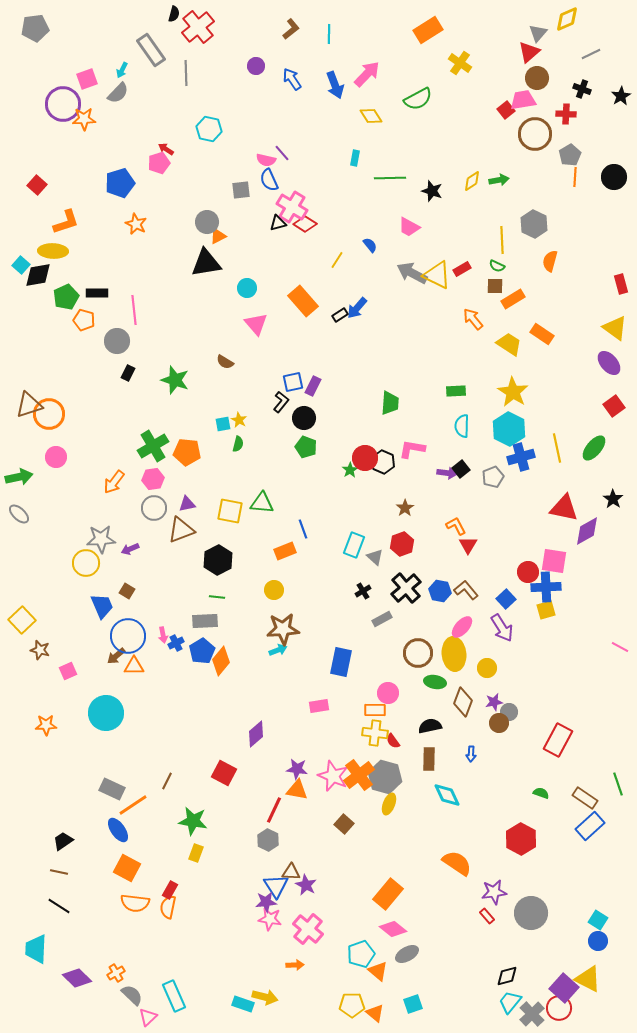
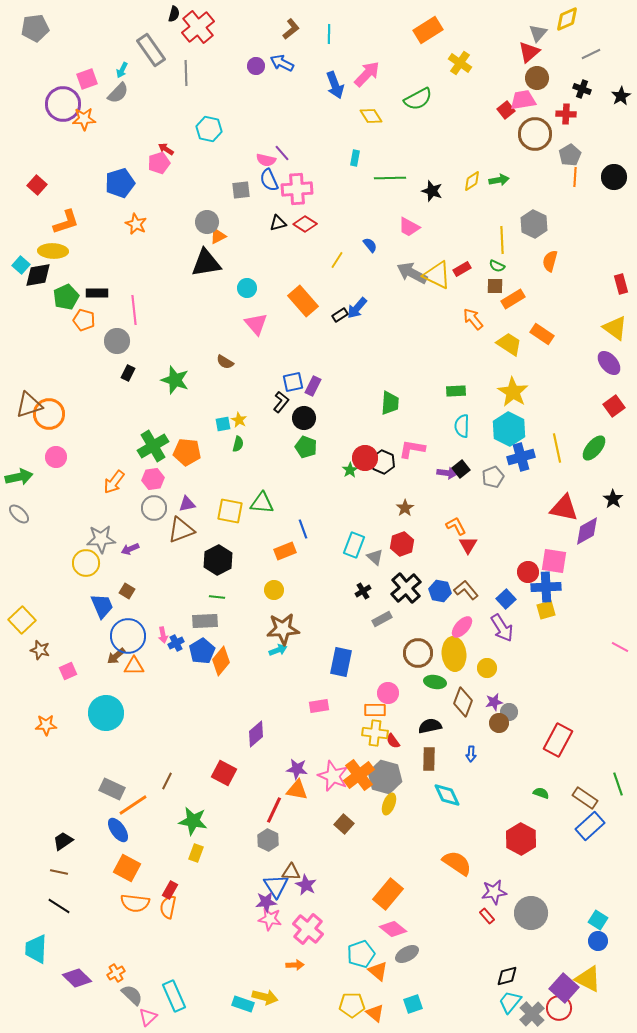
blue arrow at (292, 79): moved 10 px left, 16 px up; rotated 30 degrees counterclockwise
pink cross at (292, 207): moved 5 px right, 18 px up; rotated 36 degrees counterclockwise
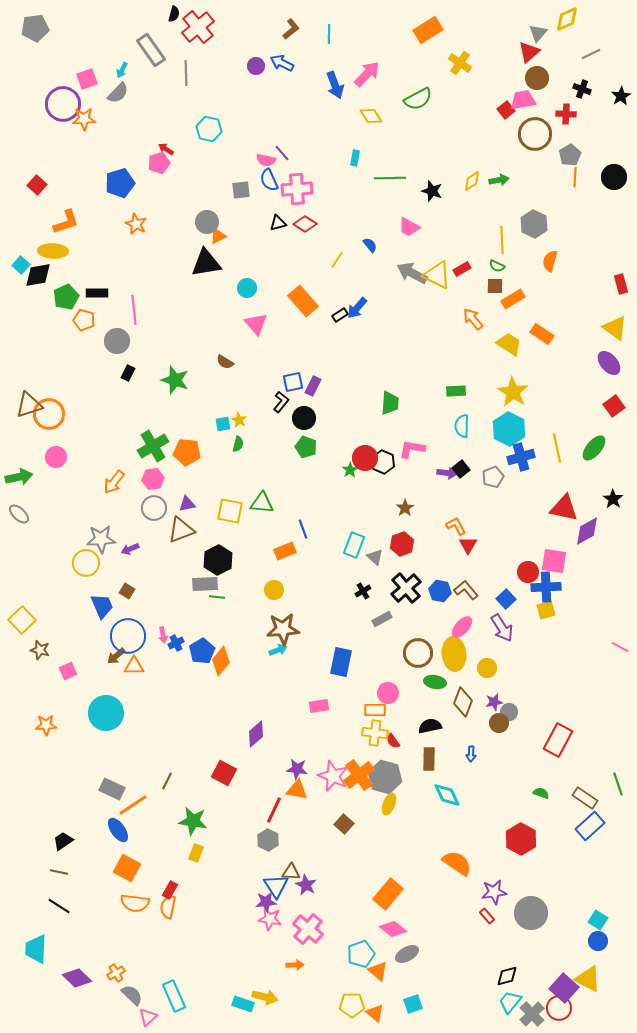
gray rectangle at (205, 621): moved 37 px up
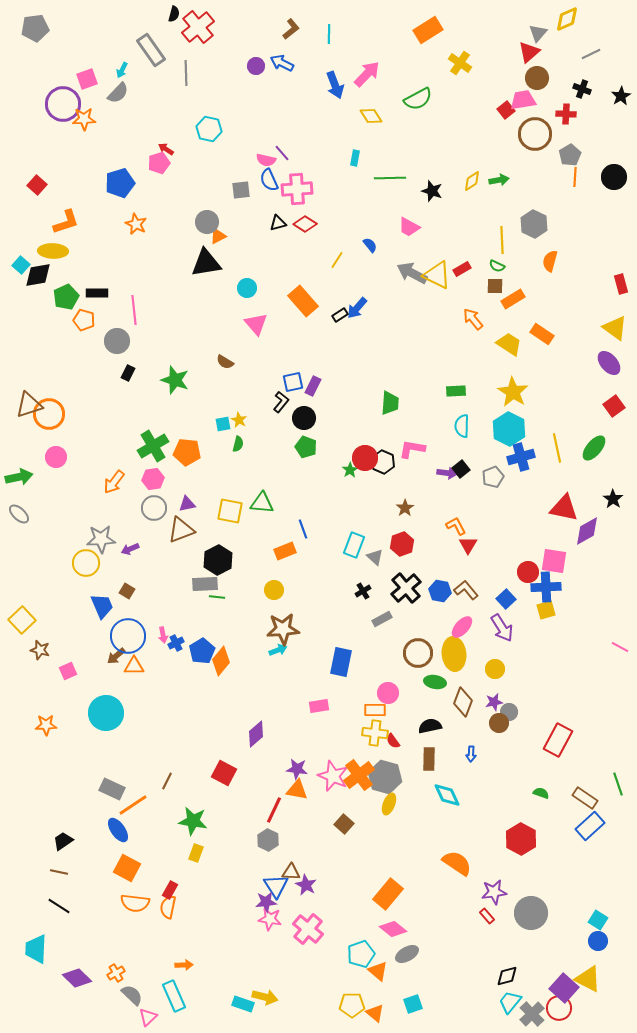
yellow circle at (487, 668): moved 8 px right, 1 px down
orange arrow at (295, 965): moved 111 px left
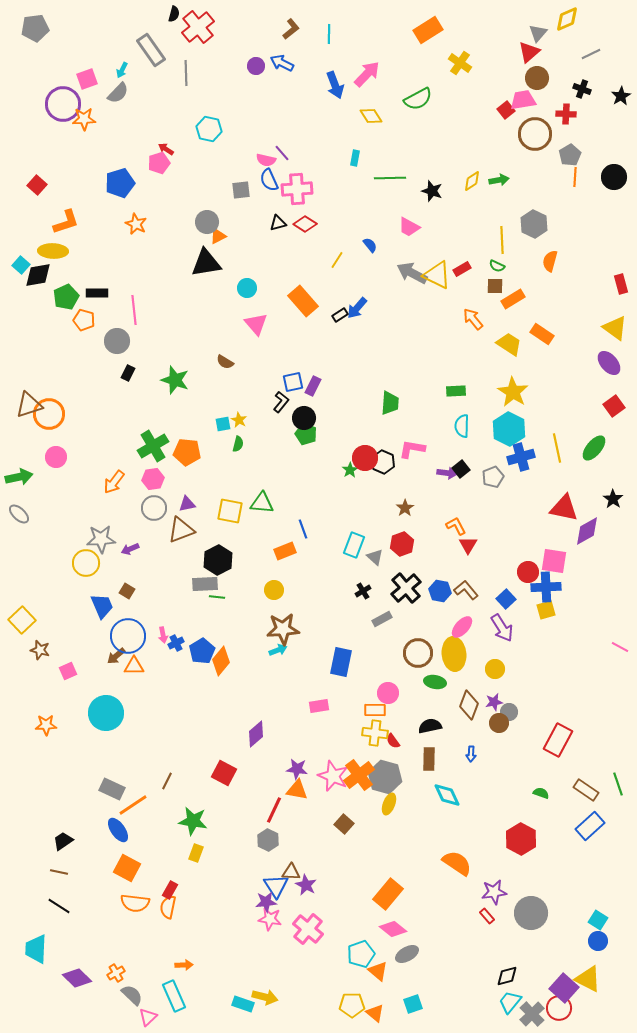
green pentagon at (306, 447): moved 13 px up
brown diamond at (463, 702): moved 6 px right, 3 px down
brown rectangle at (585, 798): moved 1 px right, 8 px up
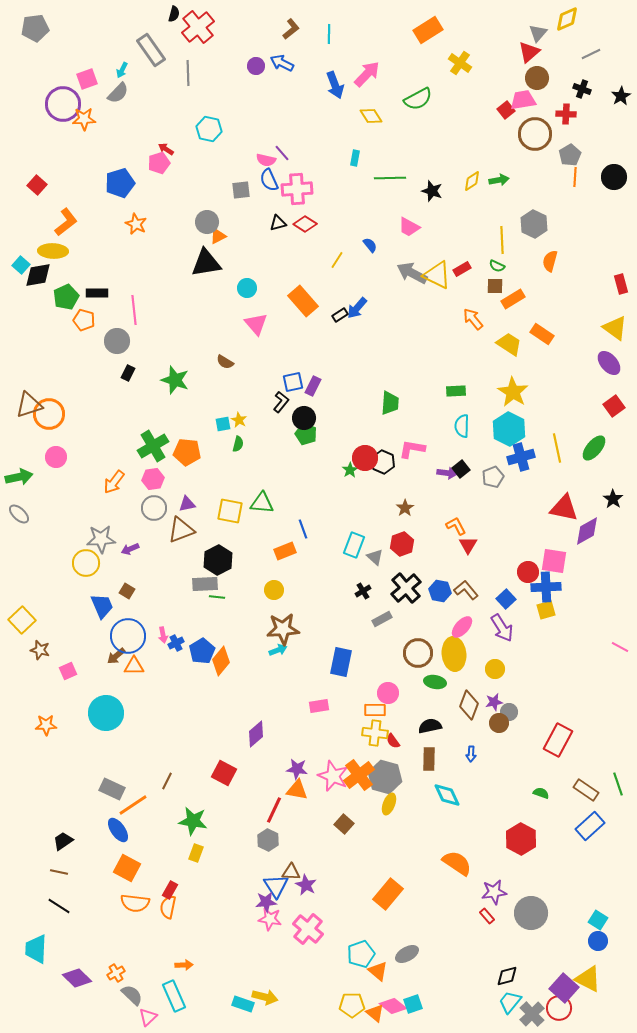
gray line at (186, 73): moved 2 px right
orange L-shape at (66, 222): rotated 20 degrees counterclockwise
pink diamond at (393, 929): moved 77 px down
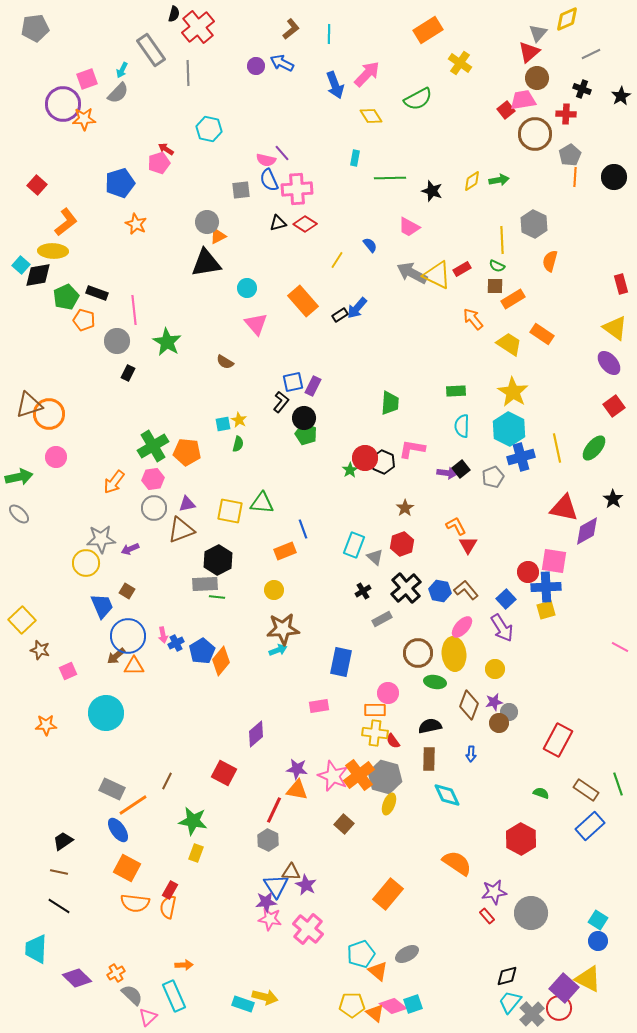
black rectangle at (97, 293): rotated 20 degrees clockwise
green star at (175, 380): moved 8 px left, 38 px up; rotated 12 degrees clockwise
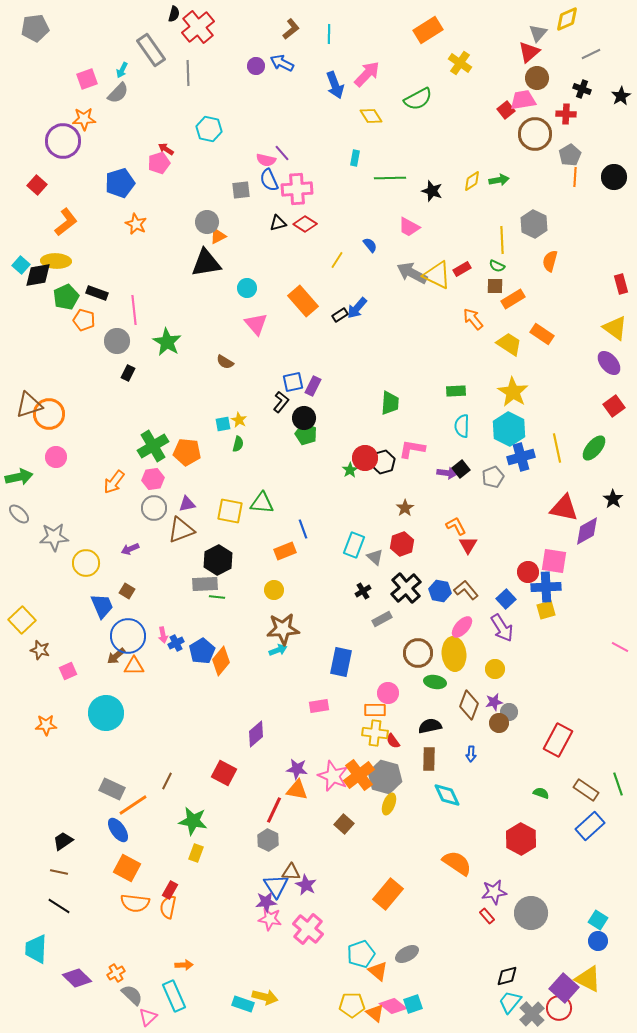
purple circle at (63, 104): moved 37 px down
yellow ellipse at (53, 251): moved 3 px right, 10 px down
black hexagon at (383, 462): rotated 20 degrees clockwise
gray star at (101, 539): moved 47 px left, 2 px up
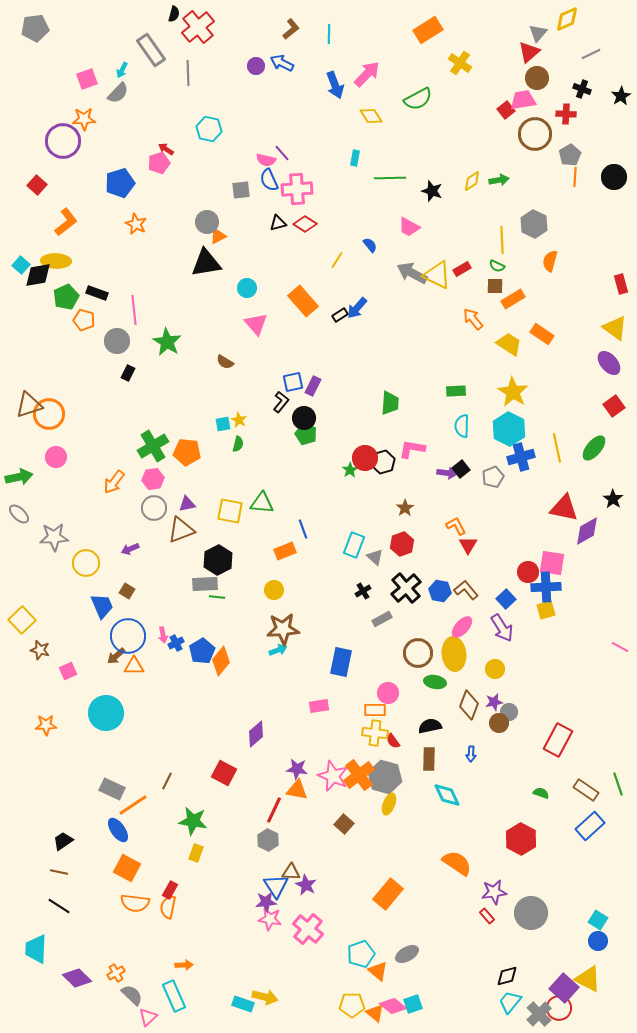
pink square at (554, 561): moved 2 px left, 2 px down
gray cross at (532, 1014): moved 7 px right
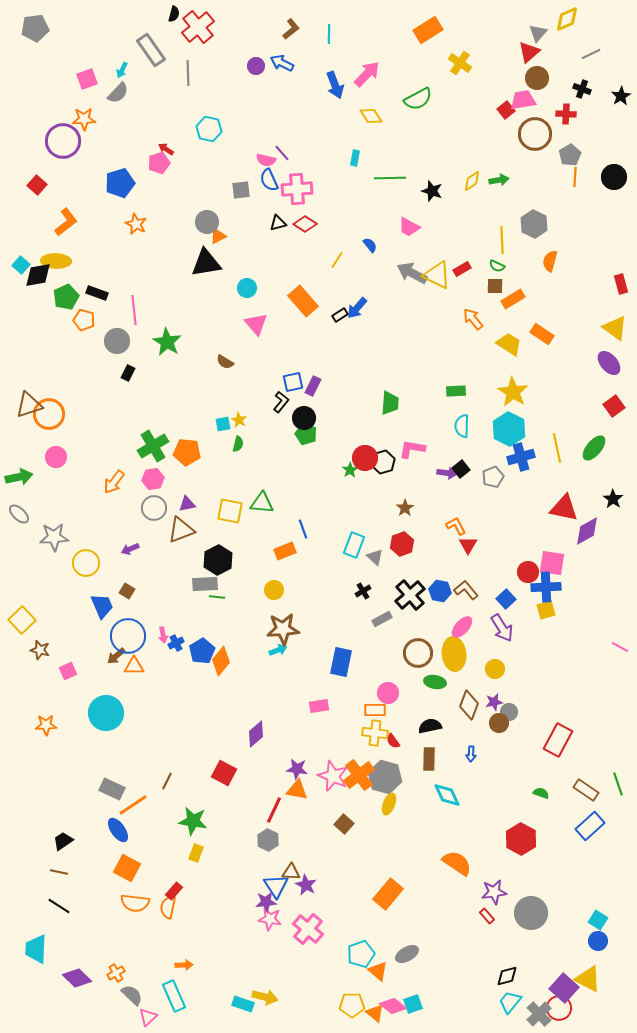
black cross at (406, 588): moved 4 px right, 7 px down
red rectangle at (170, 890): moved 4 px right, 1 px down; rotated 12 degrees clockwise
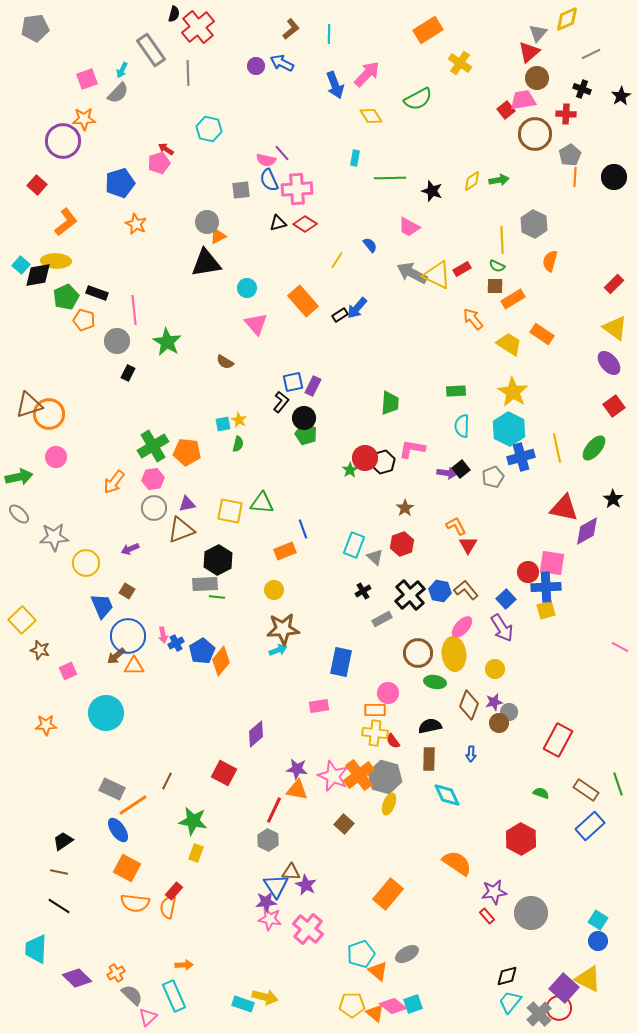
red rectangle at (621, 284): moved 7 px left; rotated 60 degrees clockwise
